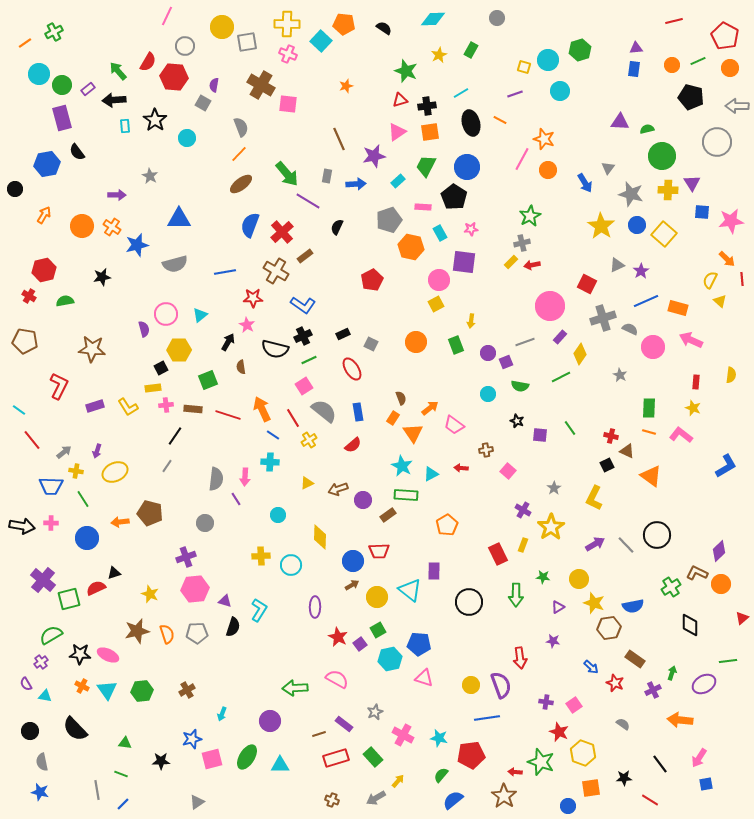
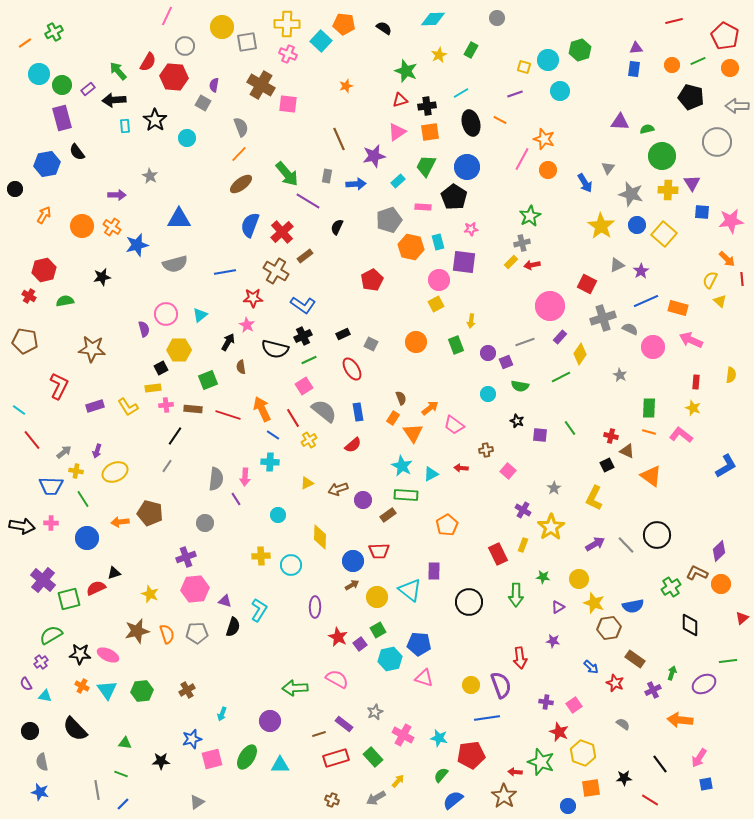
cyan rectangle at (440, 233): moved 2 px left, 9 px down; rotated 14 degrees clockwise
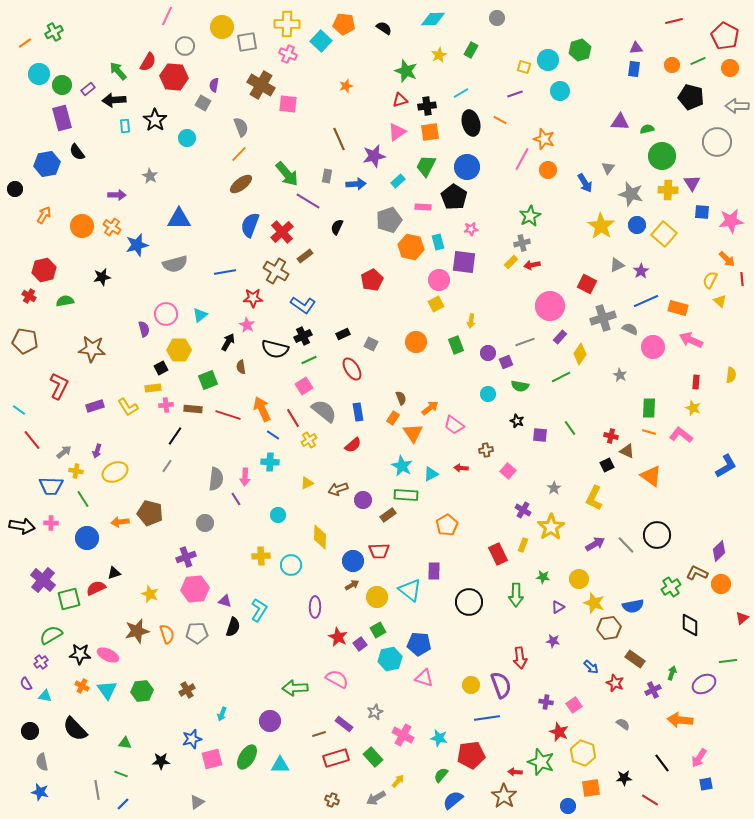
black line at (660, 764): moved 2 px right, 1 px up
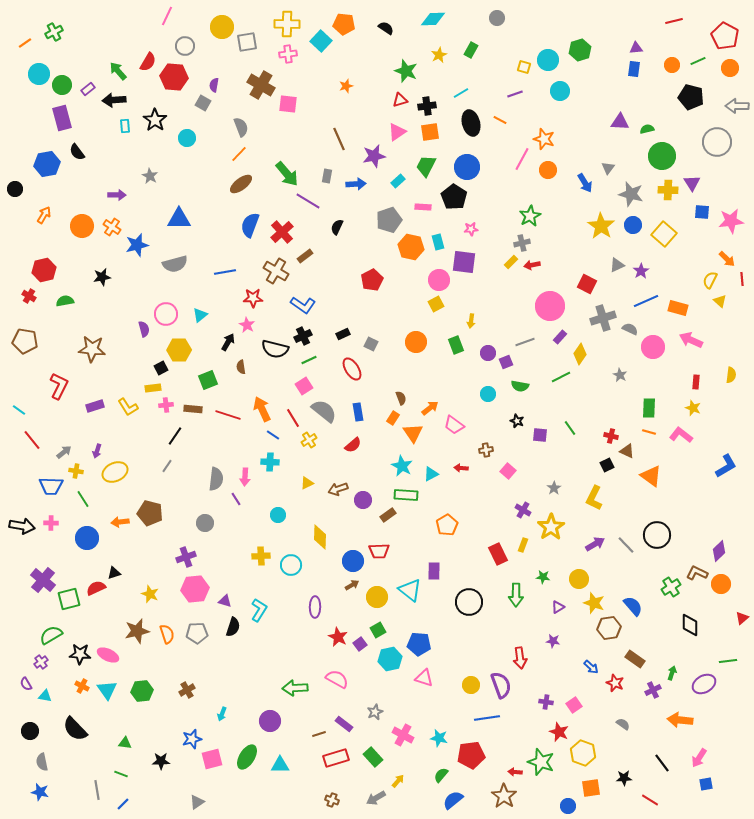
black semicircle at (384, 28): moved 2 px right
pink cross at (288, 54): rotated 30 degrees counterclockwise
blue circle at (637, 225): moved 4 px left
blue semicircle at (633, 606): rotated 120 degrees counterclockwise
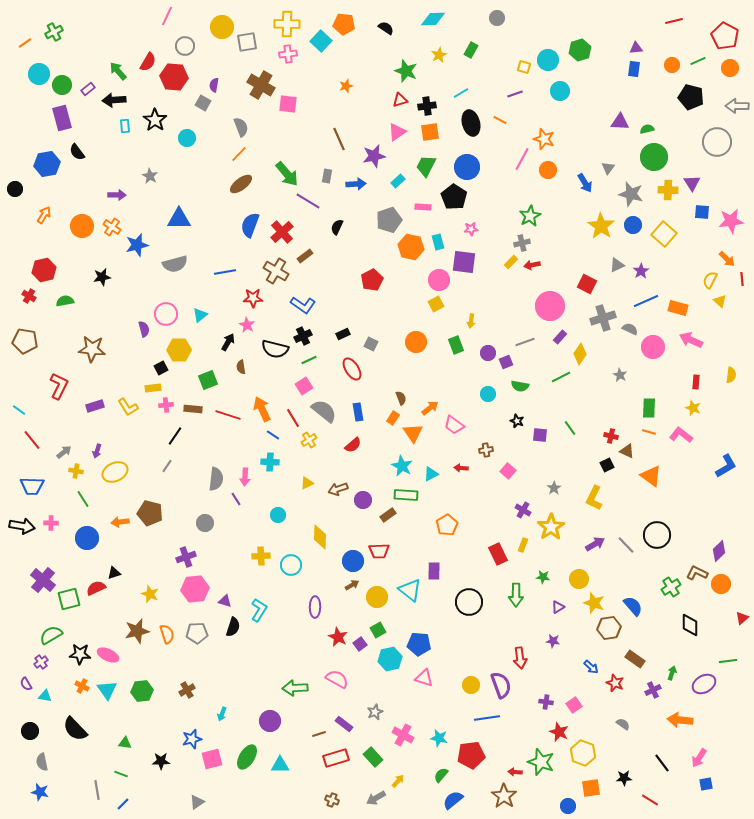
green circle at (662, 156): moved 8 px left, 1 px down
blue trapezoid at (51, 486): moved 19 px left
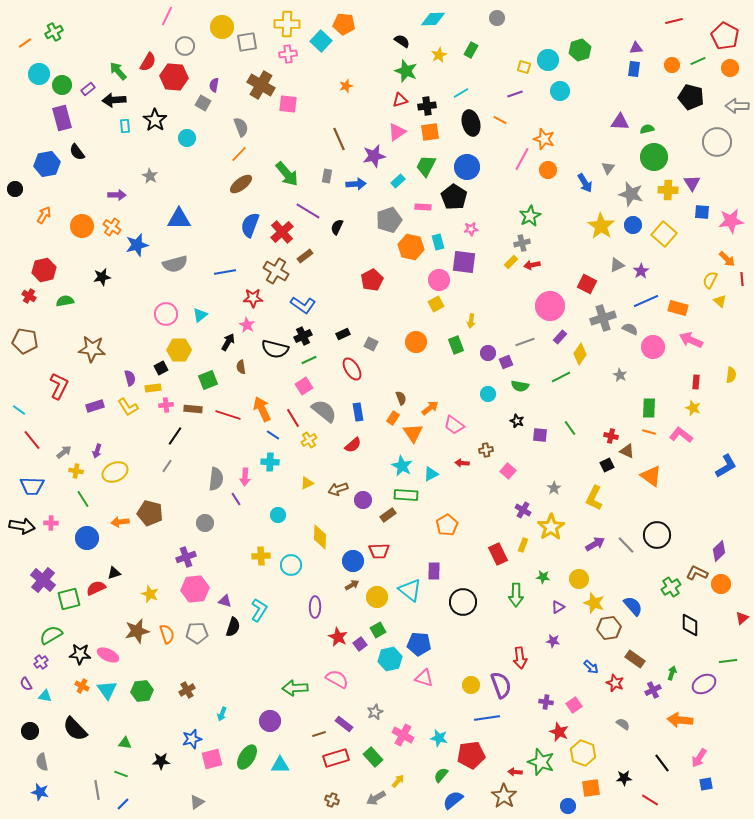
black semicircle at (386, 28): moved 16 px right, 13 px down
purple line at (308, 201): moved 10 px down
purple semicircle at (144, 329): moved 14 px left, 49 px down
red arrow at (461, 468): moved 1 px right, 5 px up
black circle at (469, 602): moved 6 px left
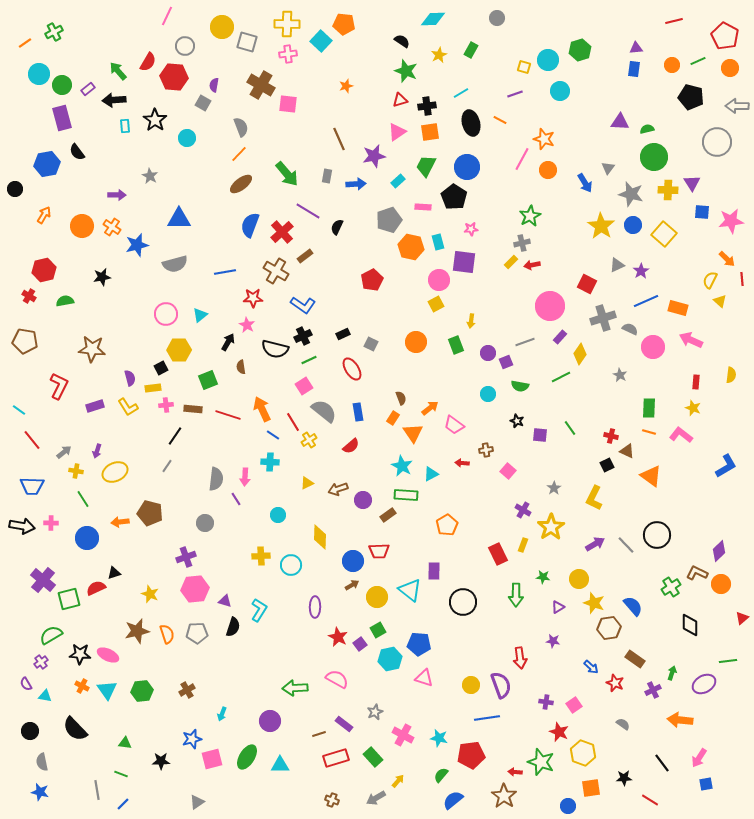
gray square at (247, 42): rotated 25 degrees clockwise
red line at (293, 418): moved 4 px down
red semicircle at (353, 445): moved 2 px left, 1 px down
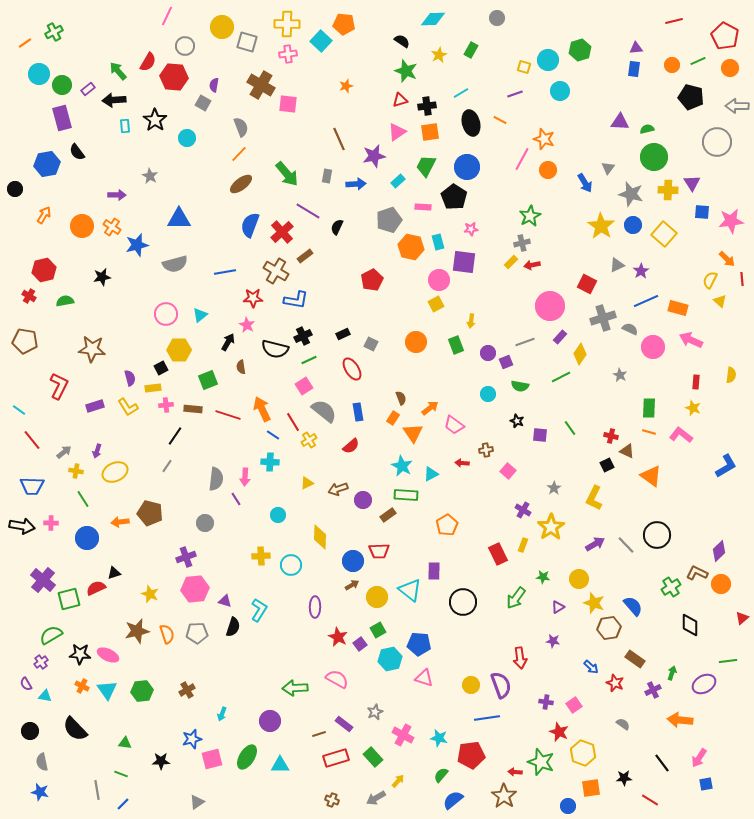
blue L-shape at (303, 305): moved 7 px left, 5 px up; rotated 25 degrees counterclockwise
green arrow at (516, 595): moved 3 px down; rotated 35 degrees clockwise
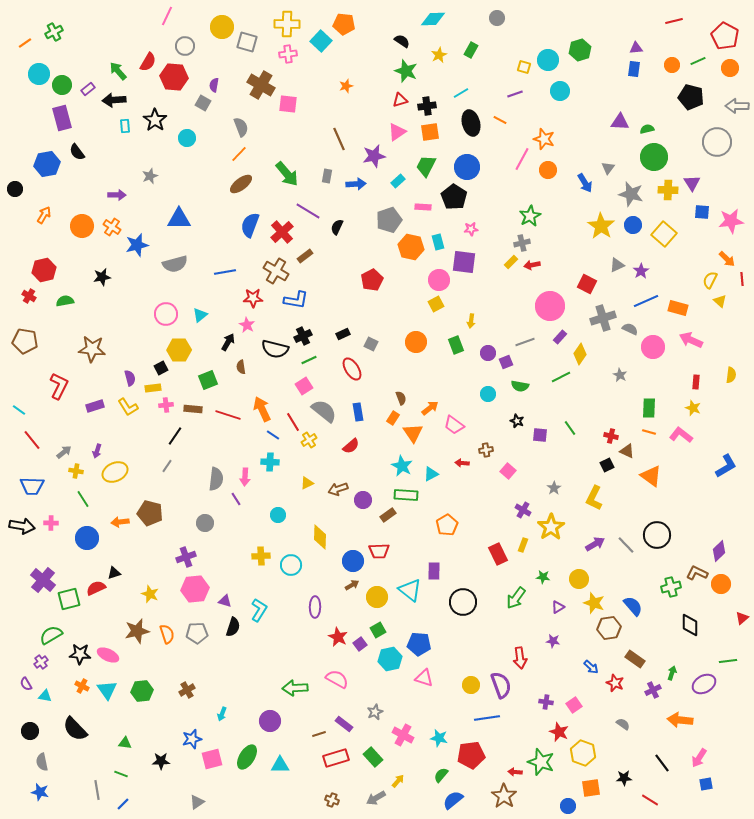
gray star at (150, 176): rotated 21 degrees clockwise
green cross at (671, 587): rotated 18 degrees clockwise
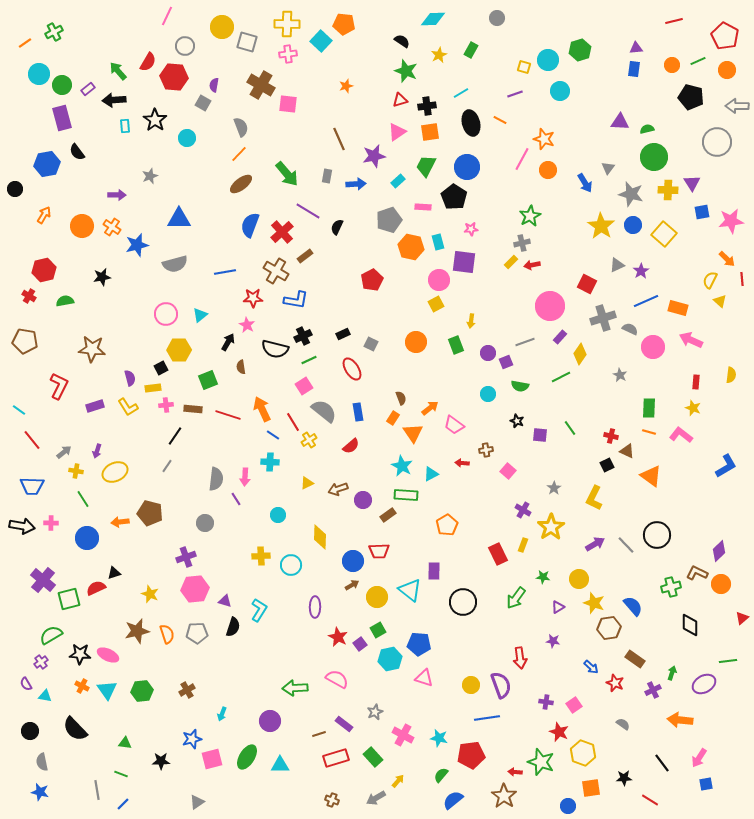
orange circle at (730, 68): moved 3 px left, 2 px down
blue square at (702, 212): rotated 14 degrees counterclockwise
